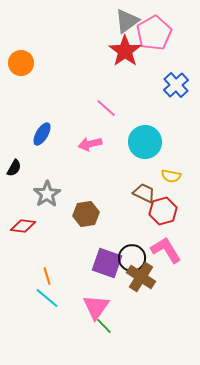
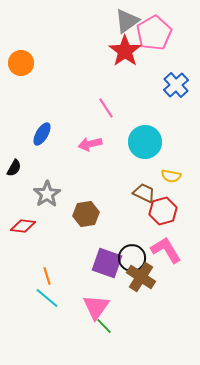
pink line: rotated 15 degrees clockwise
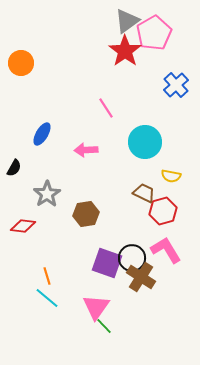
pink arrow: moved 4 px left, 6 px down; rotated 10 degrees clockwise
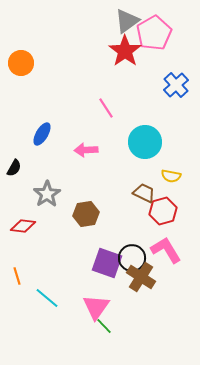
orange line: moved 30 px left
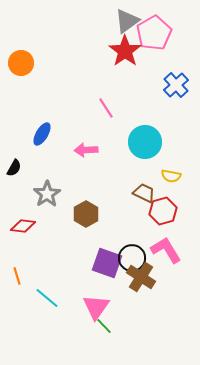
brown hexagon: rotated 20 degrees counterclockwise
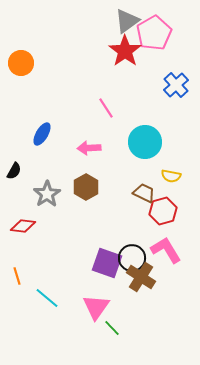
pink arrow: moved 3 px right, 2 px up
black semicircle: moved 3 px down
brown hexagon: moved 27 px up
green line: moved 8 px right, 2 px down
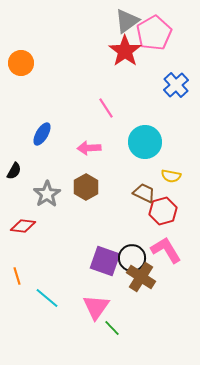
purple square: moved 2 px left, 2 px up
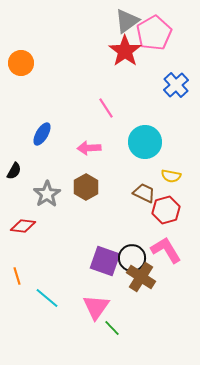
red hexagon: moved 3 px right, 1 px up
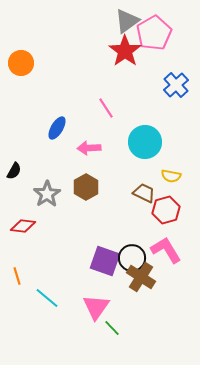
blue ellipse: moved 15 px right, 6 px up
